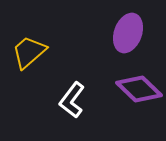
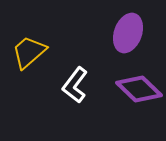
white L-shape: moved 3 px right, 15 px up
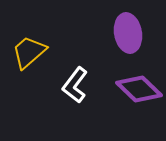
purple ellipse: rotated 30 degrees counterclockwise
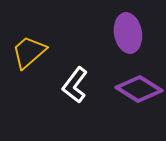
purple diamond: rotated 12 degrees counterclockwise
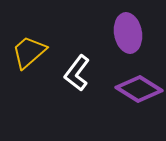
white L-shape: moved 2 px right, 12 px up
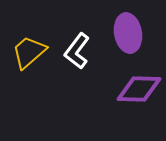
white L-shape: moved 22 px up
purple diamond: rotated 30 degrees counterclockwise
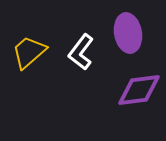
white L-shape: moved 4 px right, 1 px down
purple diamond: moved 1 px down; rotated 9 degrees counterclockwise
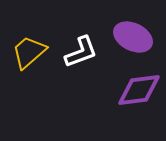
purple ellipse: moved 5 px right, 4 px down; rotated 54 degrees counterclockwise
white L-shape: rotated 147 degrees counterclockwise
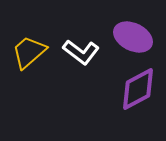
white L-shape: rotated 57 degrees clockwise
purple diamond: moved 1 px left, 1 px up; rotated 21 degrees counterclockwise
